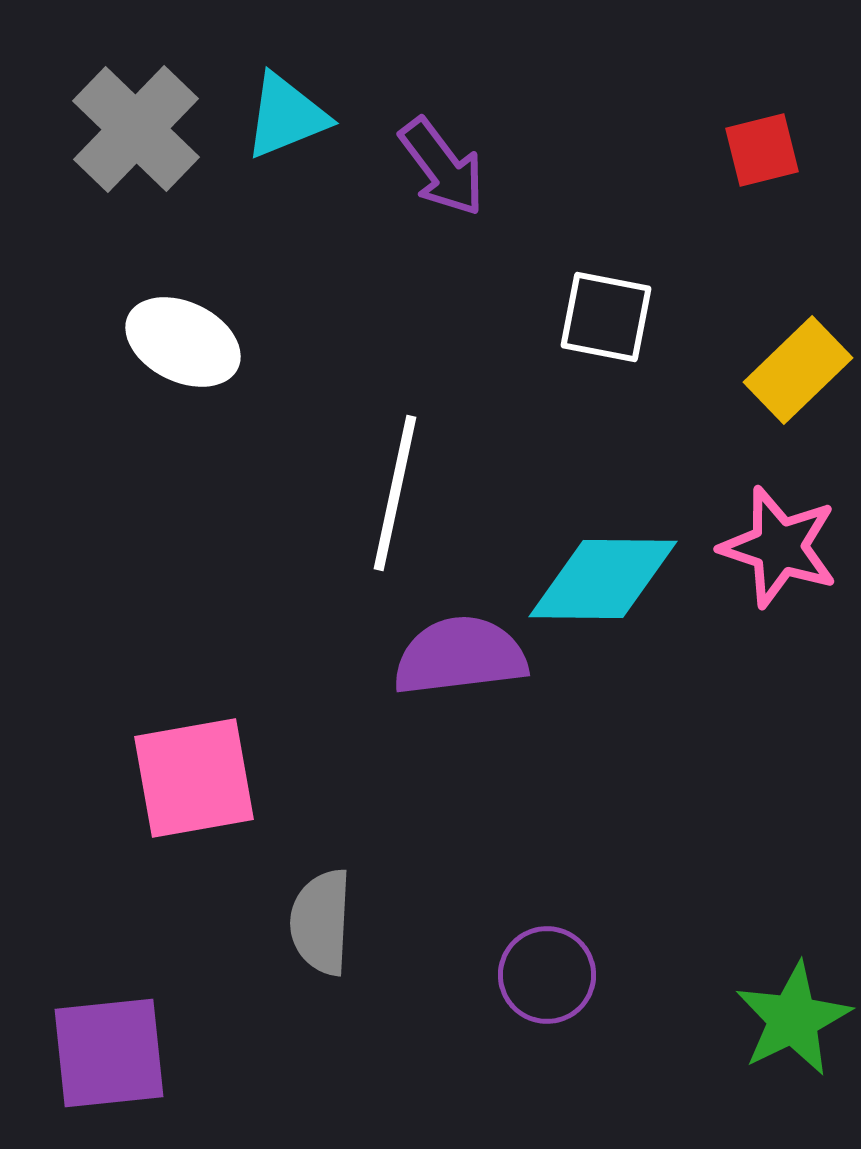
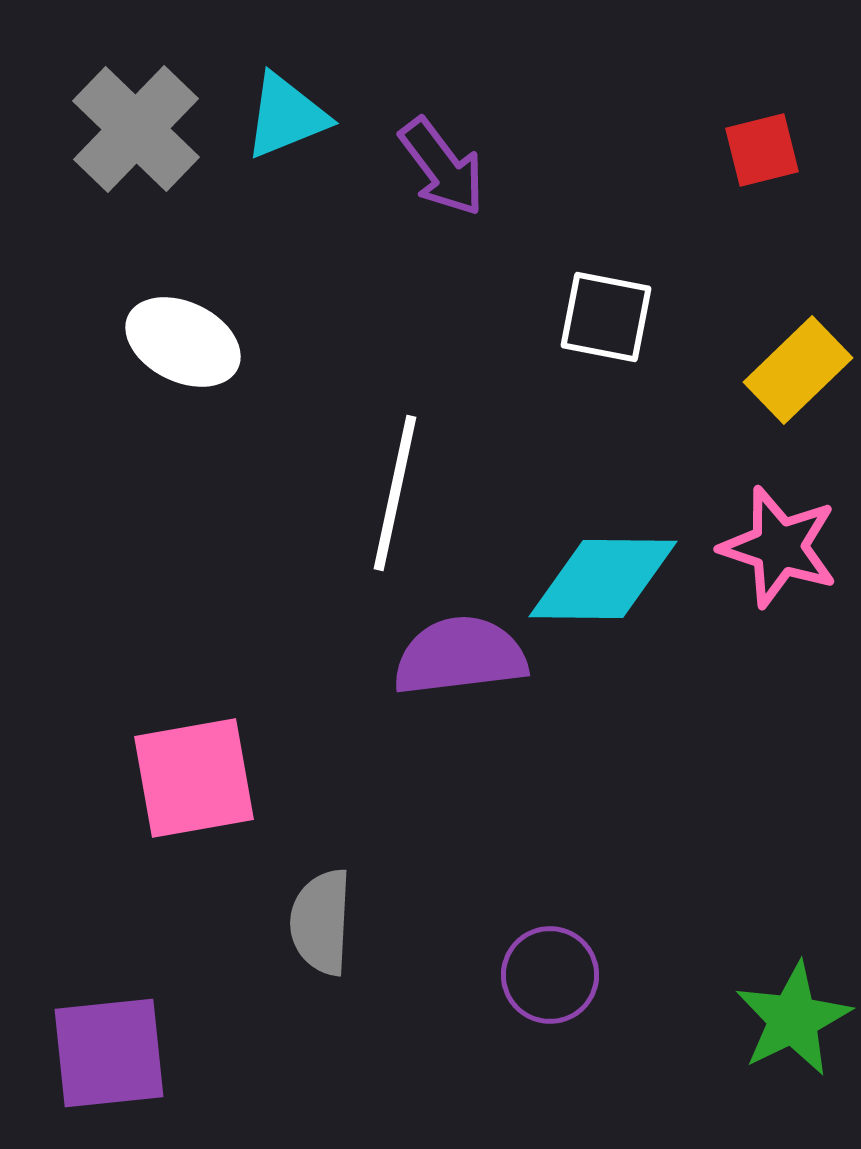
purple circle: moved 3 px right
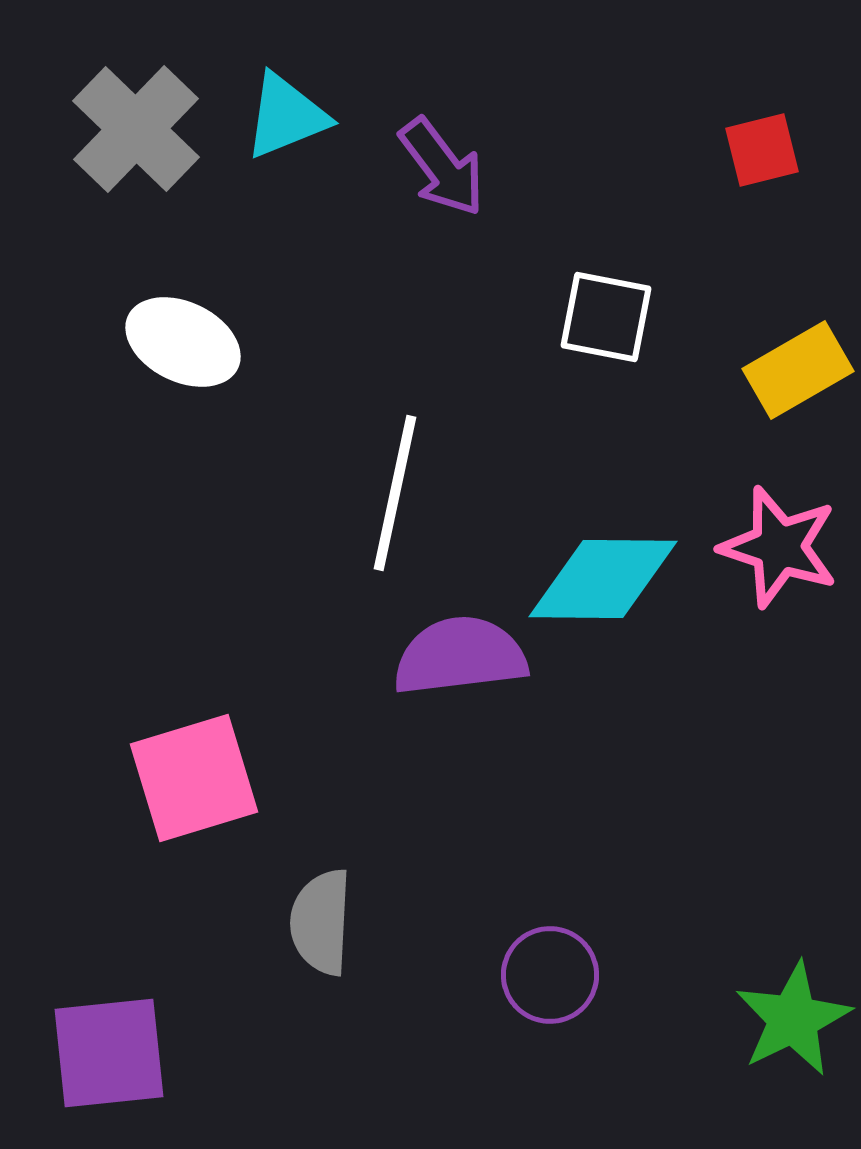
yellow rectangle: rotated 14 degrees clockwise
pink square: rotated 7 degrees counterclockwise
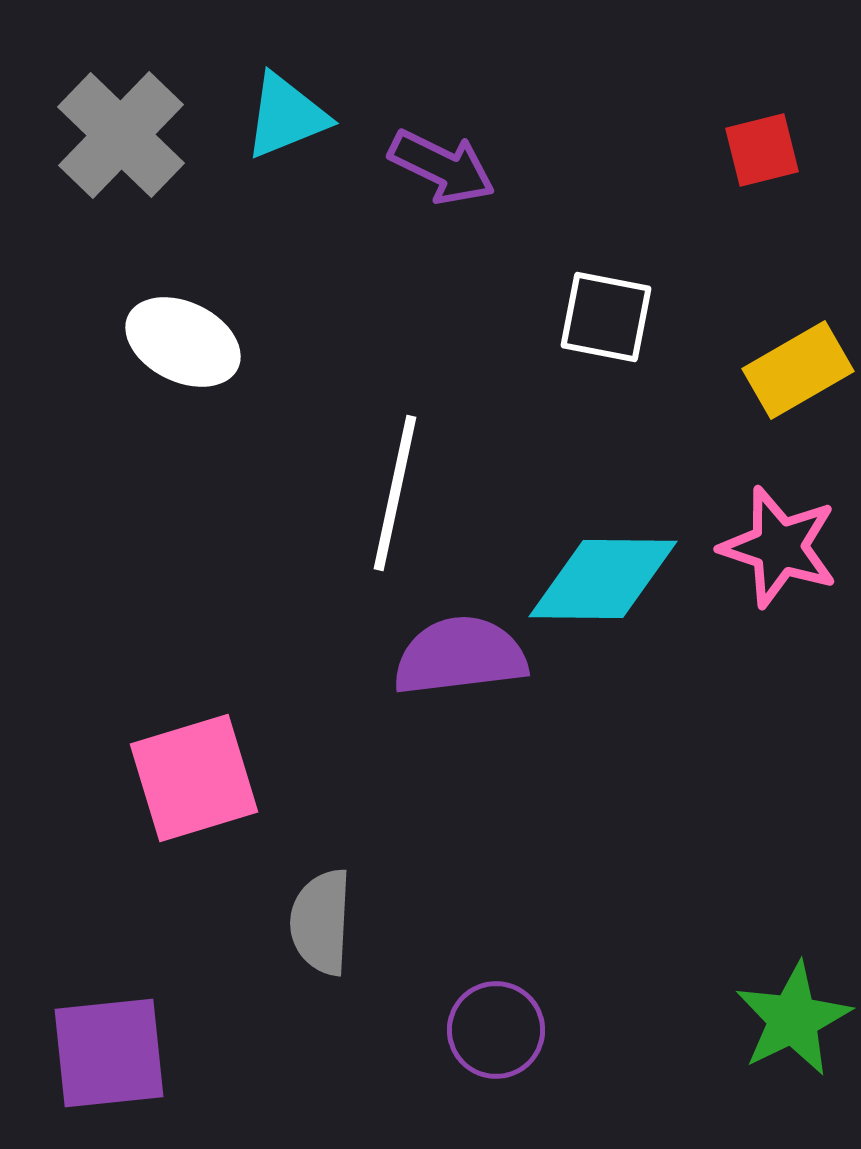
gray cross: moved 15 px left, 6 px down
purple arrow: rotated 27 degrees counterclockwise
purple circle: moved 54 px left, 55 px down
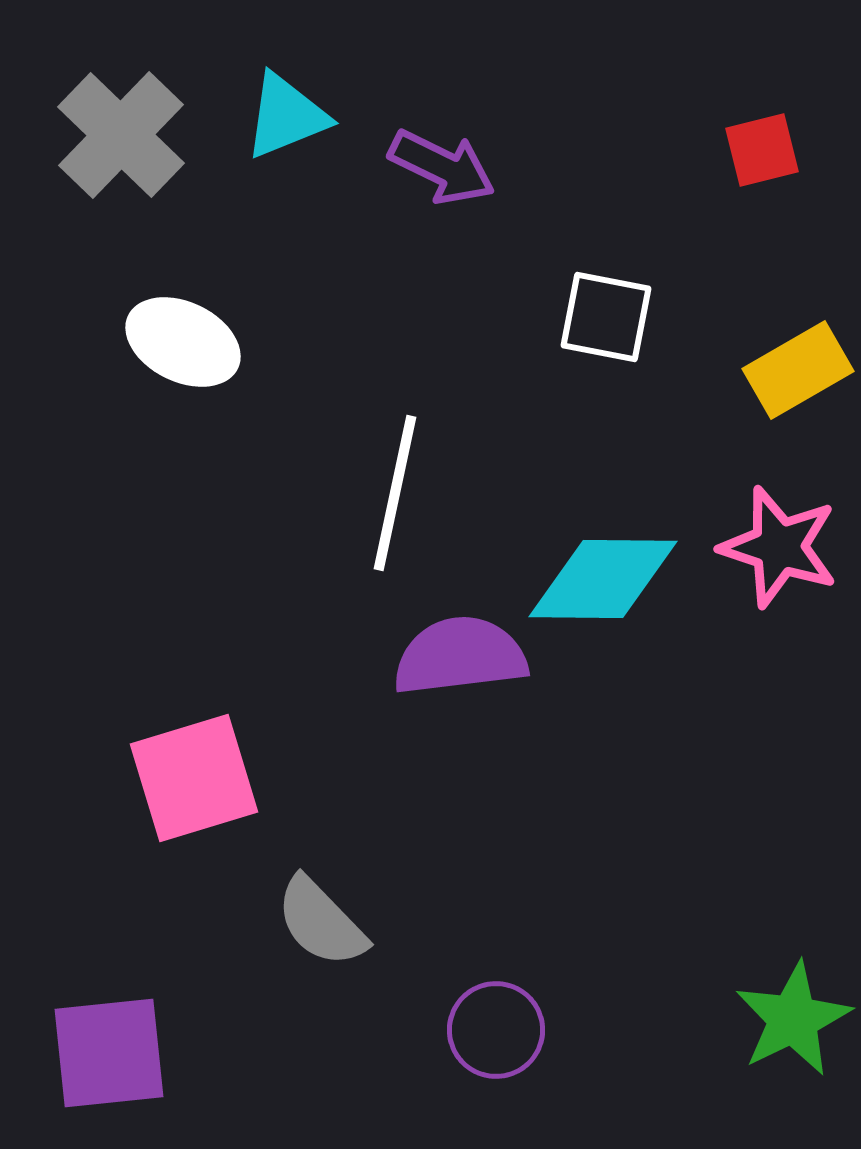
gray semicircle: rotated 47 degrees counterclockwise
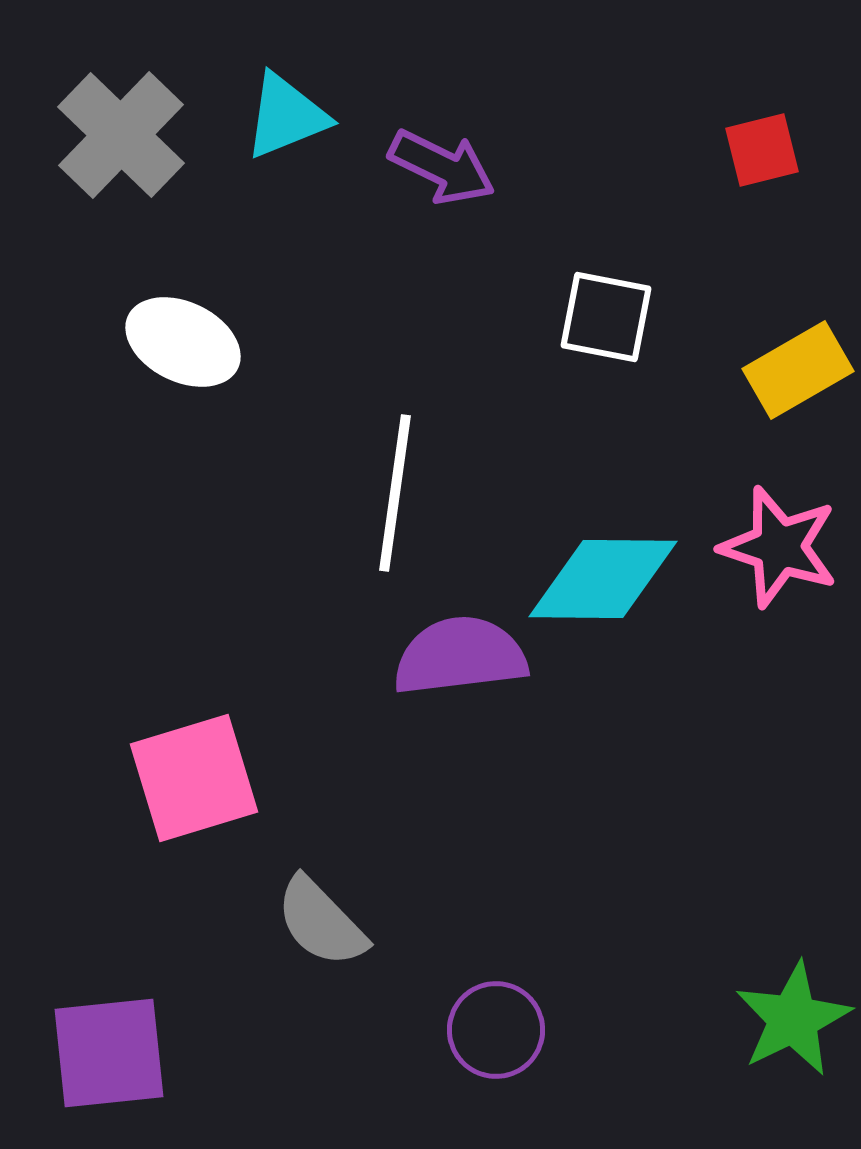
white line: rotated 4 degrees counterclockwise
